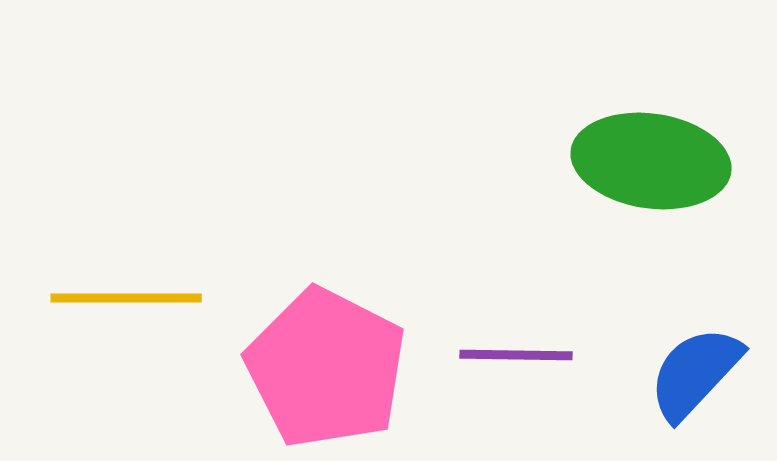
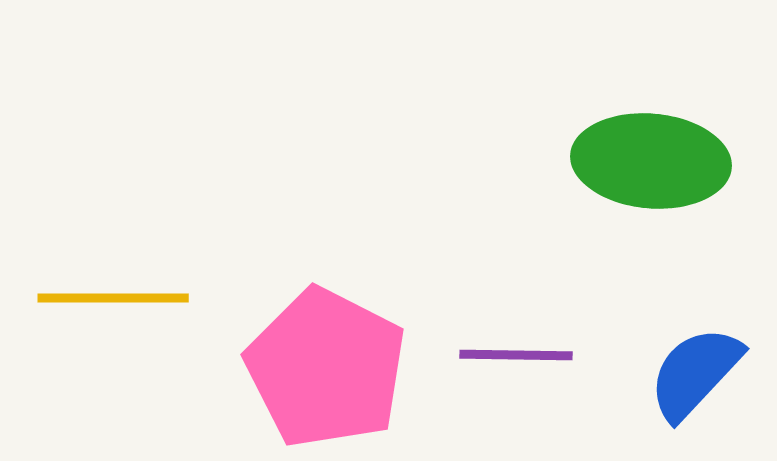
green ellipse: rotated 3 degrees counterclockwise
yellow line: moved 13 px left
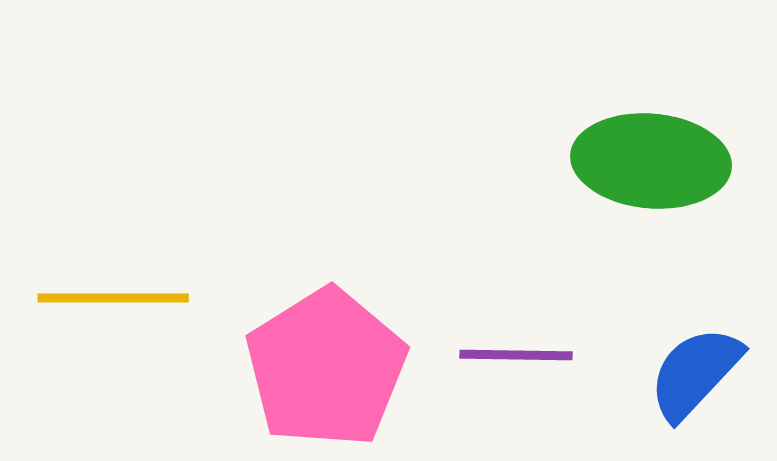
pink pentagon: rotated 13 degrees clockwise
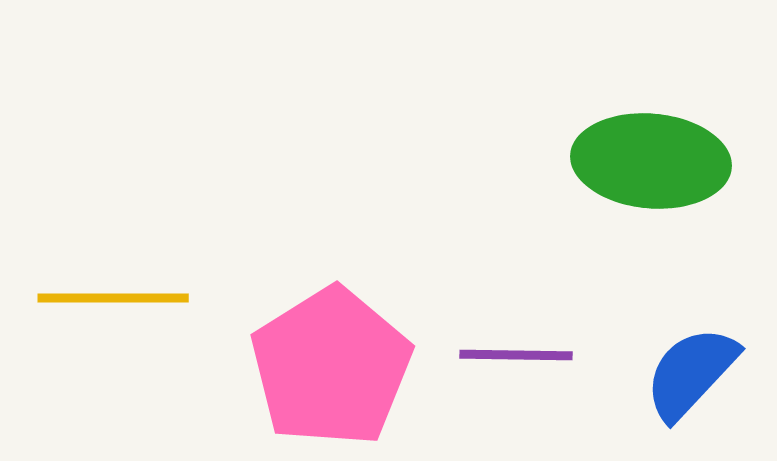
pink pentagon: moved 5 px right, 1 px up
blue semicircle: moved 4 px left
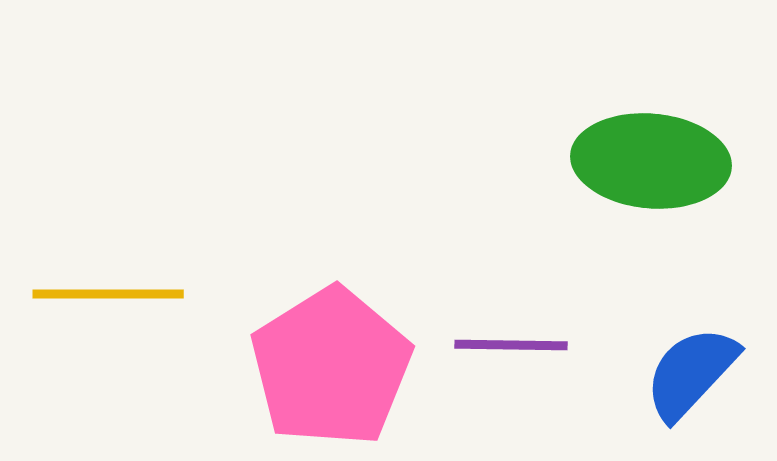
yellow line: moved 5 px left, 4 px up
purple line: moved 5 px left, 10 px up
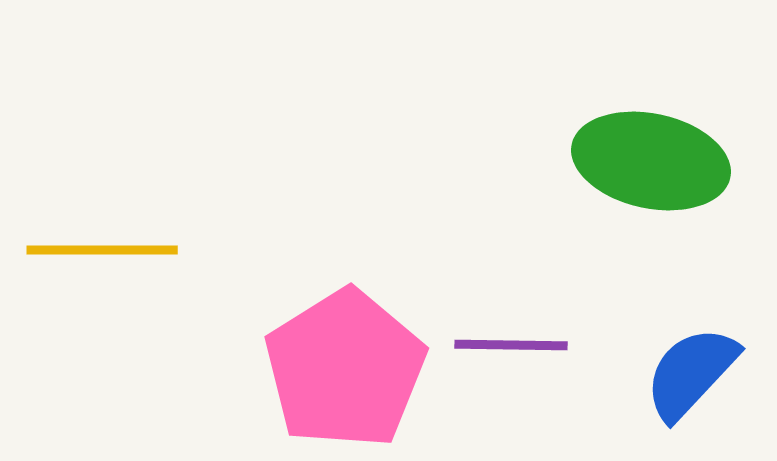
green ellipse: rotated 7 degrees clockwise
yellow line: moved 6 px left, 44 px up
pink pentagon: moved 14 px right, 2 px down
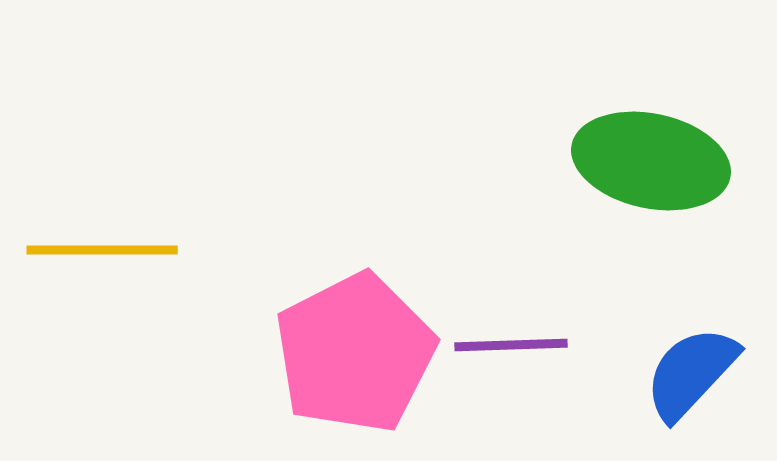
purple line: rotated 3 degrees counterclockwise
pink pentagon: moved 10 px right, 16 px up; rotated 5 degrees clockwise
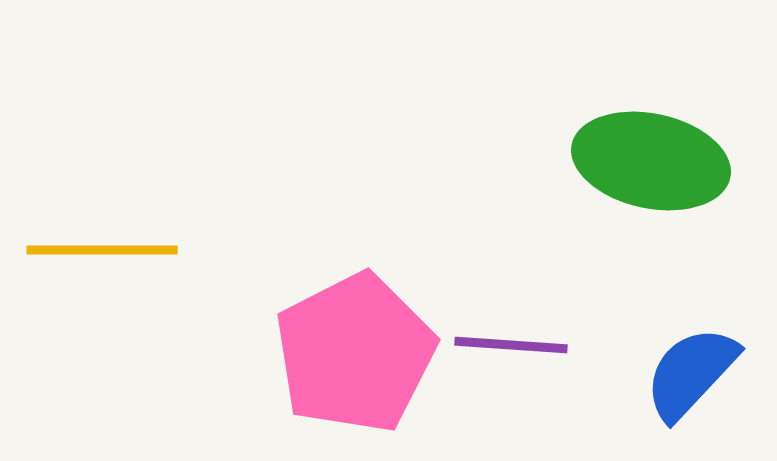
purple line: rotated 6 degrees clockwise
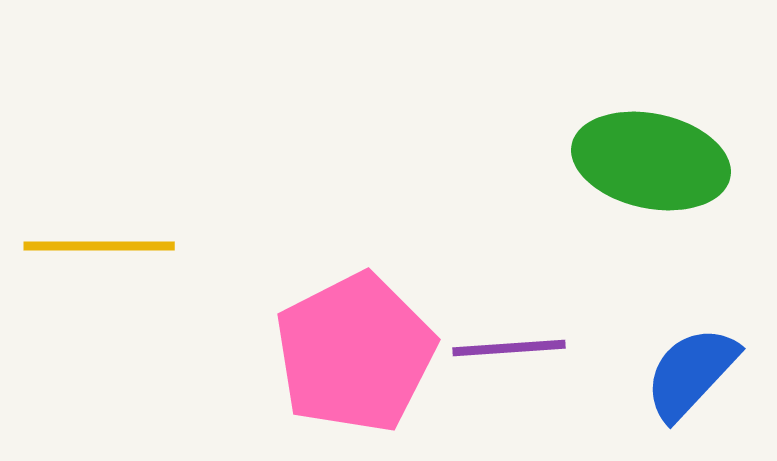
yellow line: moved 3 px left, 4 px up
purple line: moved 2 px left, 3 px down; rotated 8 degrees counterclockwise
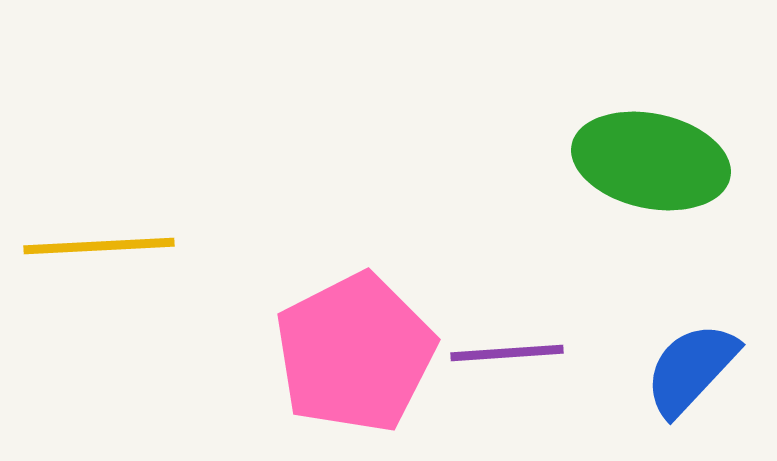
yellow line: rotated 3 degrees counterclockwise
purple line: moved 2 px left, 5 px down
blue semicircle: moved 4 px up
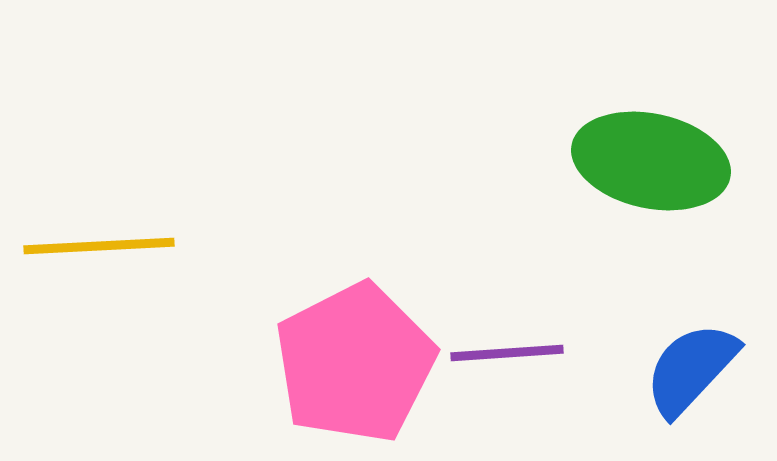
pink pentagon: moved 10 px down
